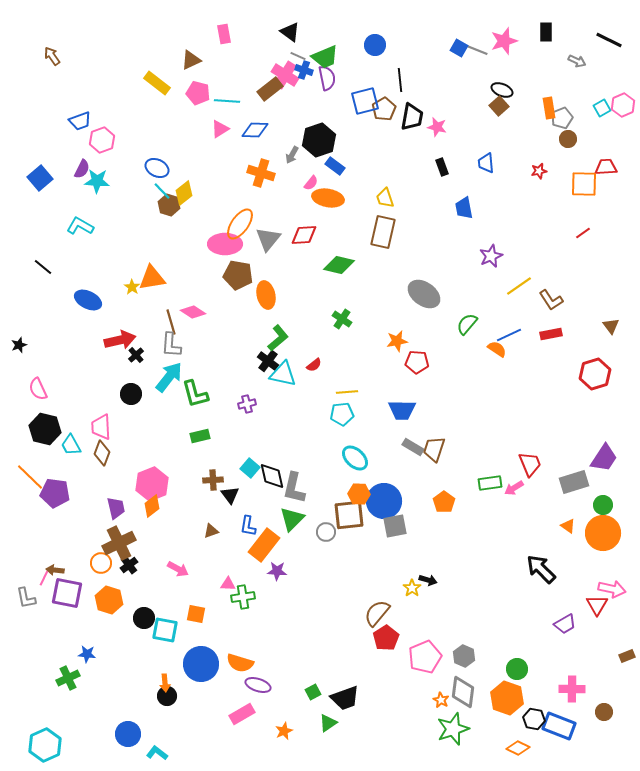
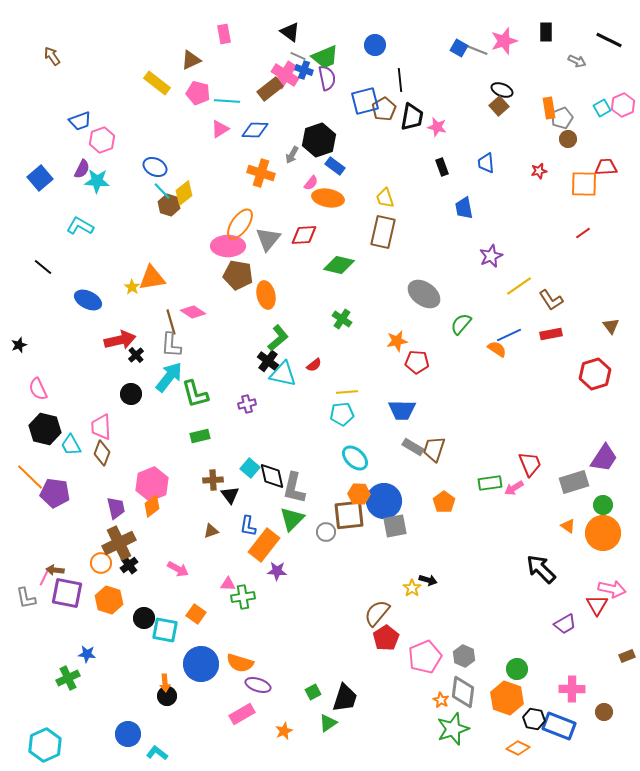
blue ellipse at (157, 168): moved 2 px left, 1 px up
pink ellipse at (225, 244): moved 3 px right, 2 px down
green semicircle at (467, 324): moved 6 px left
orange square at (196, 614): rotated 24 degrees clockwise
black trapezoid at (345, 698): rotated 52 degrees counterclockwise
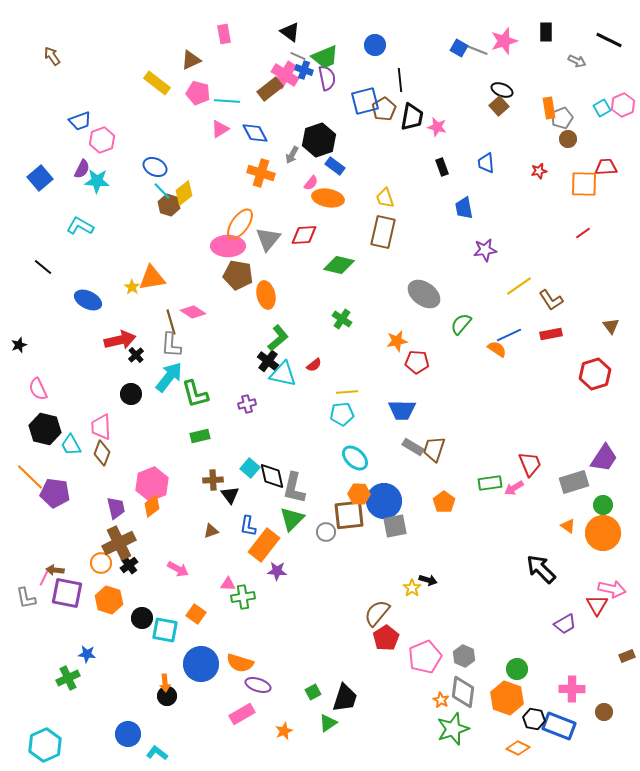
blue diamond at (255, 130): moved 3 px down; rotated 60 degrees clockwise
purple star at (491, 256): moved 6 px left, 6 px up; rotated 15 degrees clockwise
black circle at (144, 618): moved 2 px left
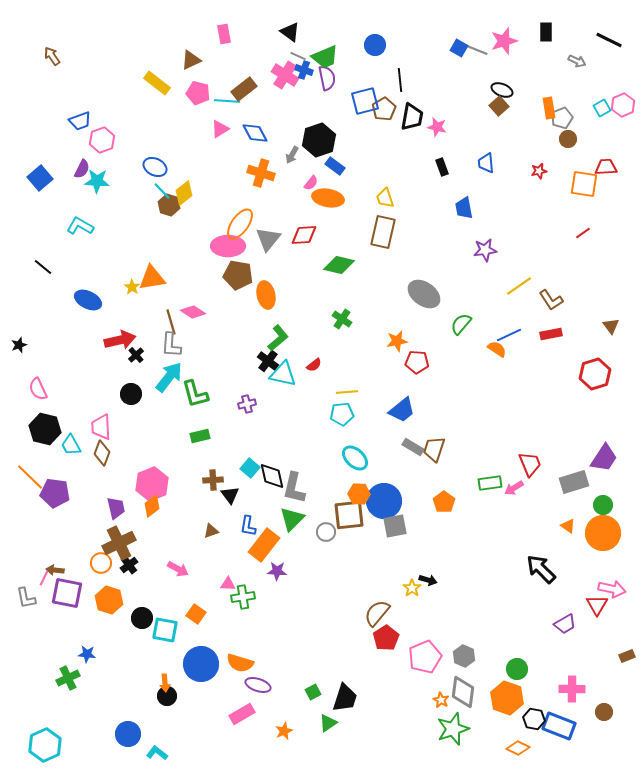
brown rectangle at (270, 89): moved 26 px left
orange square at (584, 184): rotated 8 degrees clockwise
blue trapezoid at (402, 410): rotated 40 degrees counterclockwise
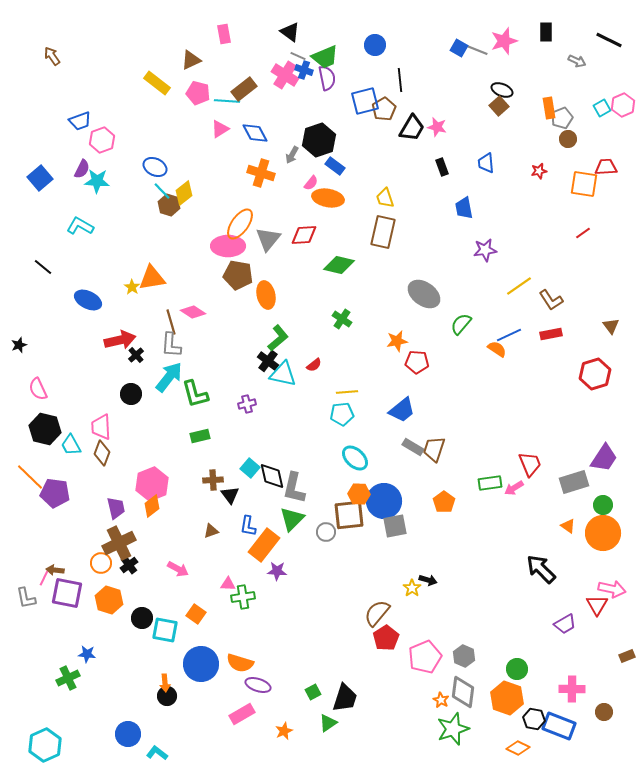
black trapezoid at (412, 117): moved 11 px down; rotated 20 degrees clockwise
